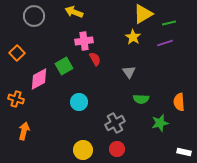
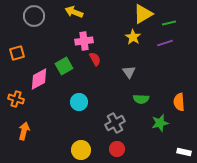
orange square: rotated 28 degrees clockwise
yellow circle: moved 2 px left
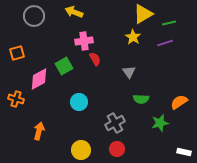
orange semicircle: rotated 60 degrees clockwise
orange arrow: moved 15 px right
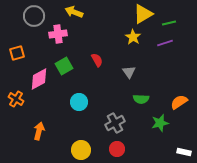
pink cross: moved 26 px left, 7 px up
red semicircle: moved 2 px right, 1 px down
orange cross: rotated 14 degrees clockwise
